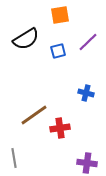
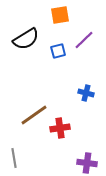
purple line: moved 4 px left, 2 px up
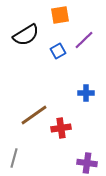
black semicircle: moved 4 px up
blue square: rotated 14 degrees counterclockwise
blue cross: rotated 14 degrees counterclockwise
red cross: moved 1 px right
gray line: rotated 24 degrees clockwise
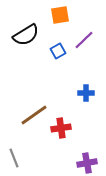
gray line: rotated 36 degrees counterclockwise
purple cross: rotated 18 degrees counterclockwise
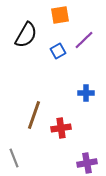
black semicircle: rotated 28 degrees counterclockwise
brown line: rotated 36 degrees counterclockwise
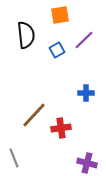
black semicircle: rotated 36 degrees counterclockwise
blue square: moved 1 px left, 1 px up
brown line: rotated 24 degrees clockwise
purple cross: rotated 24 degrees clockwise
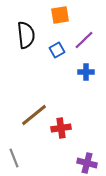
blue cross: moved 21 px up
brown line: rotated 8 degrees clockwise
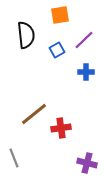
brown line: moved 1 px up
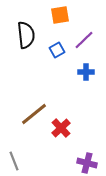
red cross: rotated 36 degrees counterclockwise
gray line: moved 3 px down
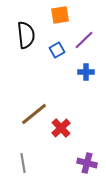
gray line: moved 9 px right, 2 px down; rotated 12 degrees clockwise
